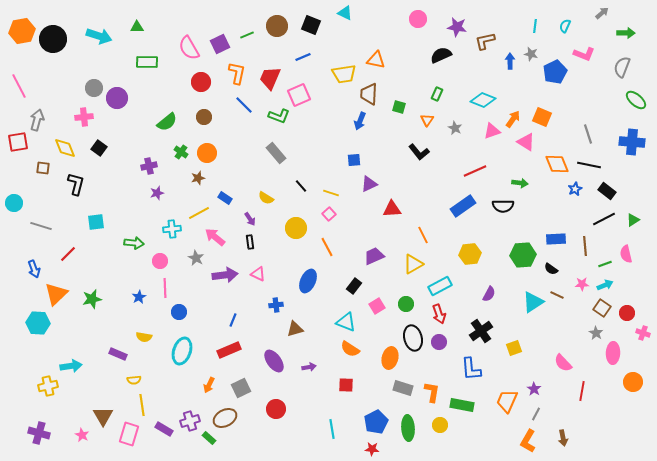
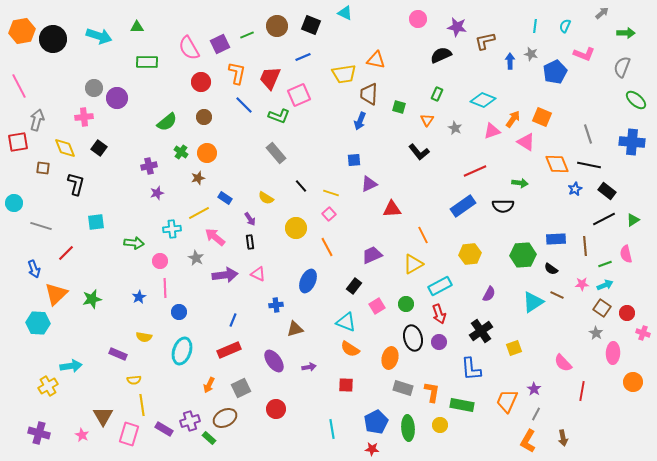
red line at (68, 254): moved 2 px left, 1 px up
purple trapezoid at (374, 256): moved 2 px left, 1 px up
yellow cross at (48, 386): rotated 18 degrees counterclockwise
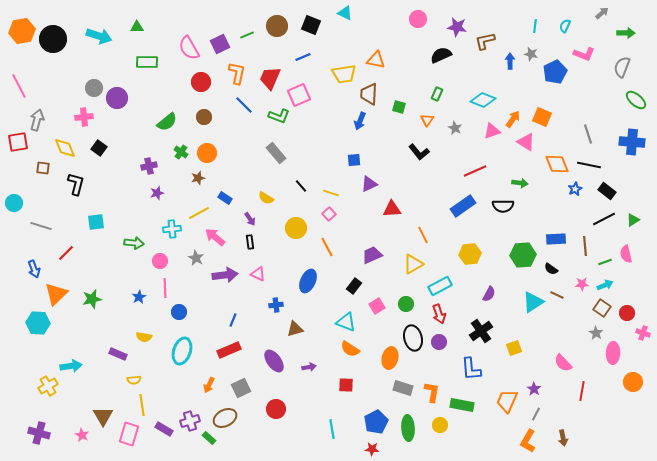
green line at (605, 264): moved 2 px up
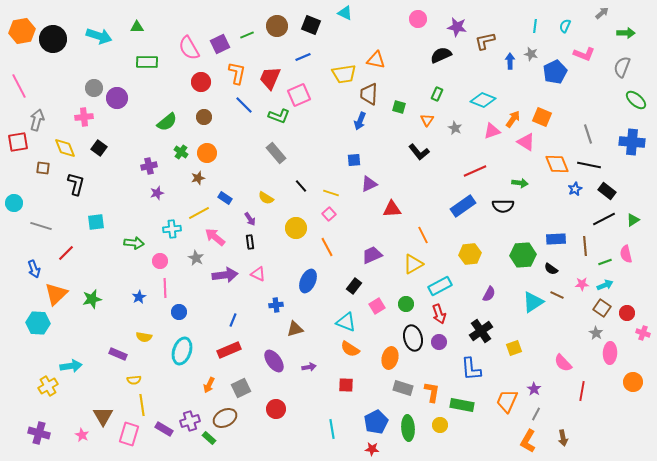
pink ellipse at (613, 353): moved 3 px left
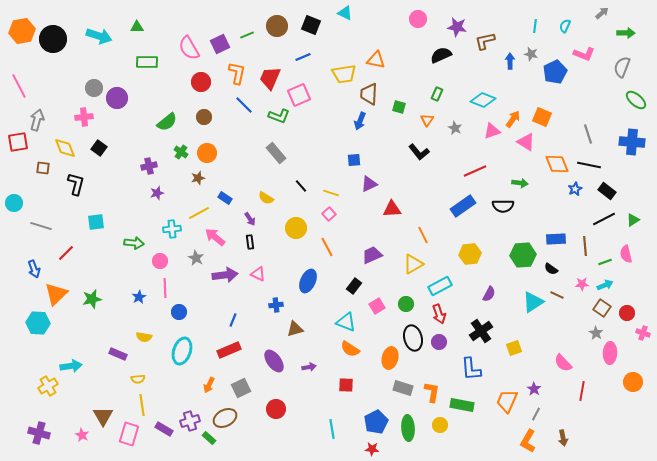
yellow semicircle at (134, 380): moved 4 px right, 1 px up
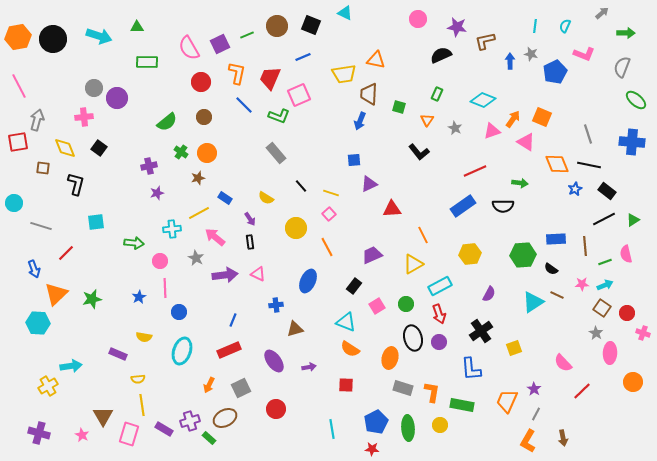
orange hexagon at (22, 31): moved 4 px left, 6 px down
red line at (582, 391): rotated 36 degrees clockwise
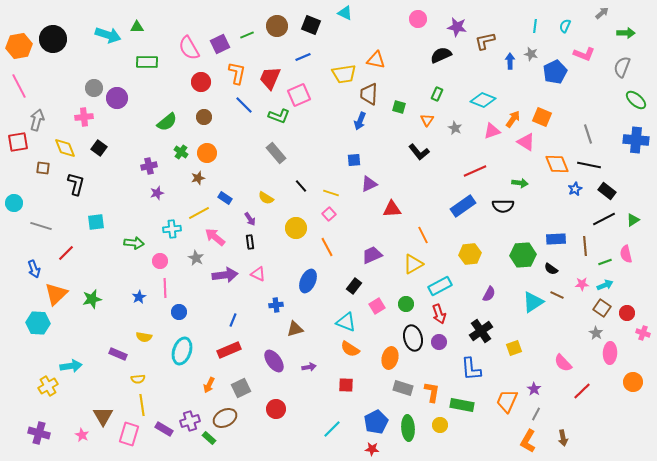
cyan arrow at (99, 36): moved 9 px right, 1 px up
orange hexagon at (18, 37): moved 1 px right, 9 px down
blue cross at (632, 142): moved 4 px right, 2 px up
cyan line at (332, 429): rotated 54 degrees clockwise
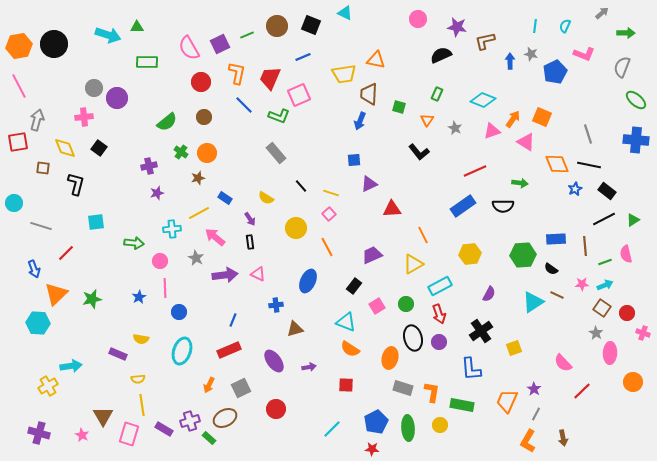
black circle at (53, 39): moved 1 px right, 5 px down
yellow semicircle at (144, 337): moved 3 px left, 2 px down
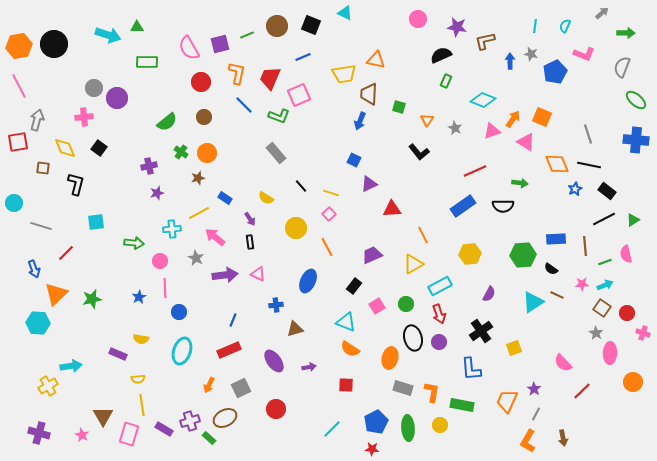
purple square at (220, 44): rotated 12 degrees clockwise
green rectangle at (437, 94): moved 9 px right, 13 px up
blue square at (354, 160): rotated 32 degrees clockwise
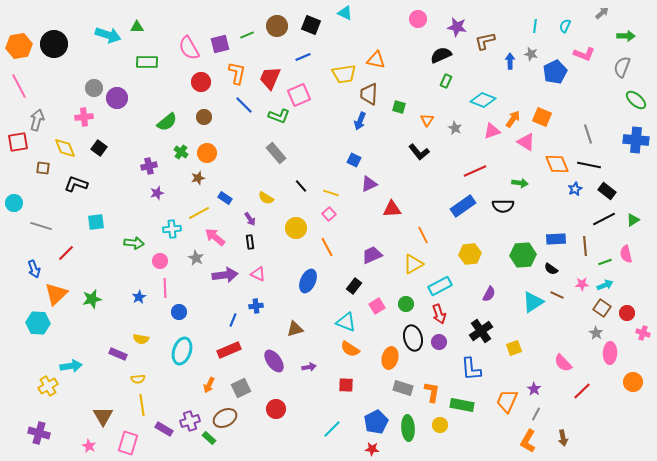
green arrow at (626, 33): moved 3 px down
black L-shape at (76, 184): rotated 85 degrees counterclockwise
blue cross at (276, 305): moved 20 px left, 1 px down
pink rectangle at (129, 434): moved 1 px left, 9 px down
pink star at (82, 435): moved 7 px right, 11 px down
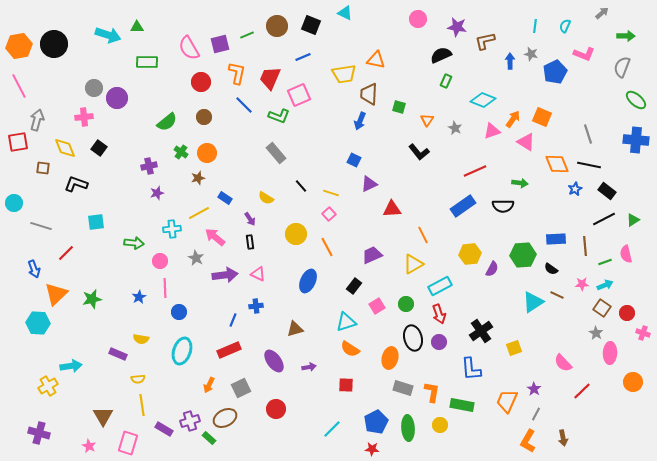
yellow circle at (296, 228): moved 6 px down
purple semicircle at (489, 294): moved 3 px right, 25 px up
cyan triangle at (346, 322): rotated 40 degrees counterclockwise
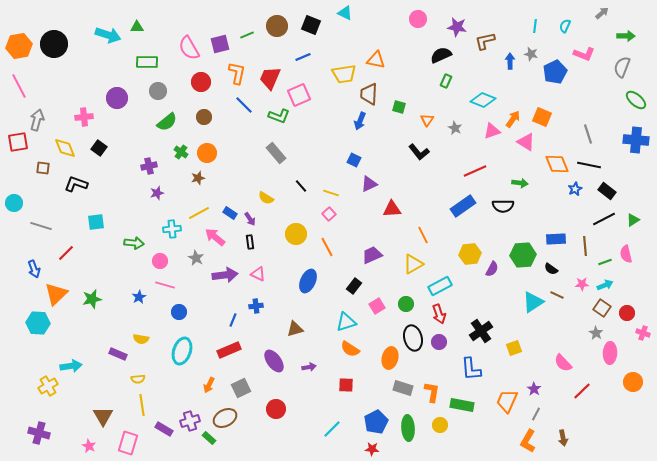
gray circle at (94, 88): moved 64 px right, 3 px down
blue rectangle at (225, 198): moved 5 px right, 15 px down
pink line at (165, 288): moved 3 px up; rotated 72 degrees counterclockwise
